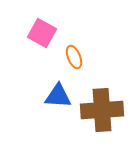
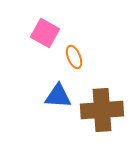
pink square: moved 3 px right
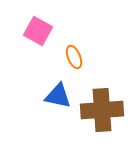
pink square: moved 7 px left, 2 px up
blue triangle: rotated 8 degrees clockwise
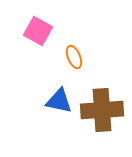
blue triangle: moved 1 px right, 5 px down
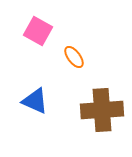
orange ellipse: rotated 15 degrees counterclockwise
blue triangle: moved 24 px left; rotated 12 degrees clockwise
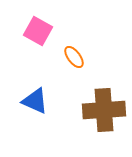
brown cross: moved 2 px right
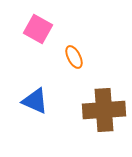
pink square: moved 2 px up
orange ellipse: rotated 10 degrees clockwise
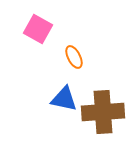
blue triangle: moved 29 px right, 2 px up; rotated 12 degrees counterclockwise
brown cross: moved 1 px left, 2 px down
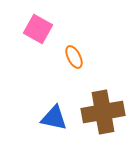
blue triangle: moved 10 px left, 19 px down
brown cross: rotated 6 degrees counterclockwise
